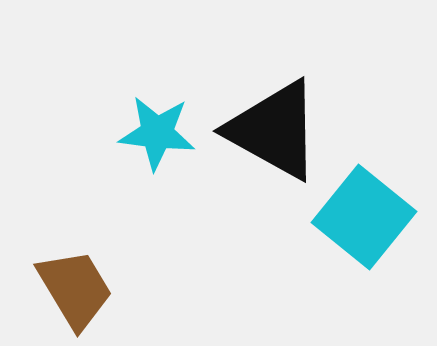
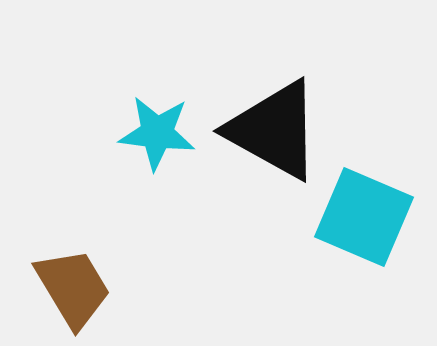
cyan square: rotated 16 degrees counterclockwise
brown trapezoid: moved 2 px left, 1 px up
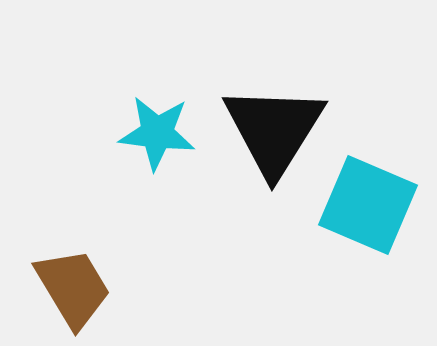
black triangle: rotated 33 degrees clockwise
cyan square: moved 4 px right, 12 px up
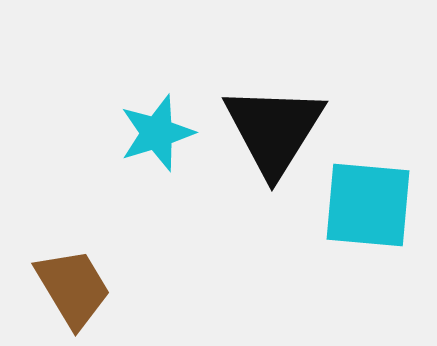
cyan star: rotated 24 degrees counterclockwise
cyan square: rotated 18 degrees counterclockwise
